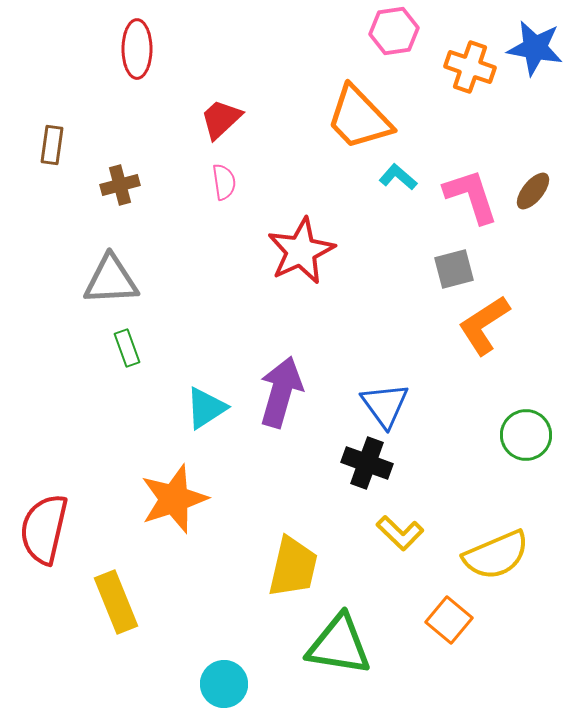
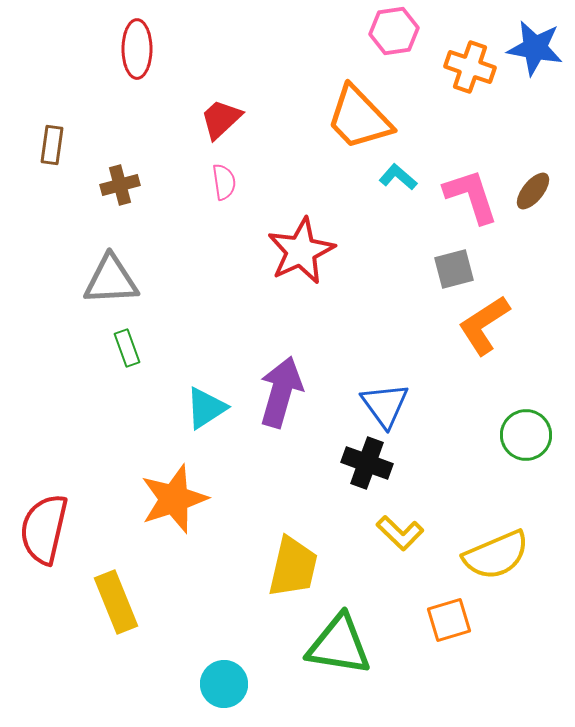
orange square: rotated 33 degrees clockwise
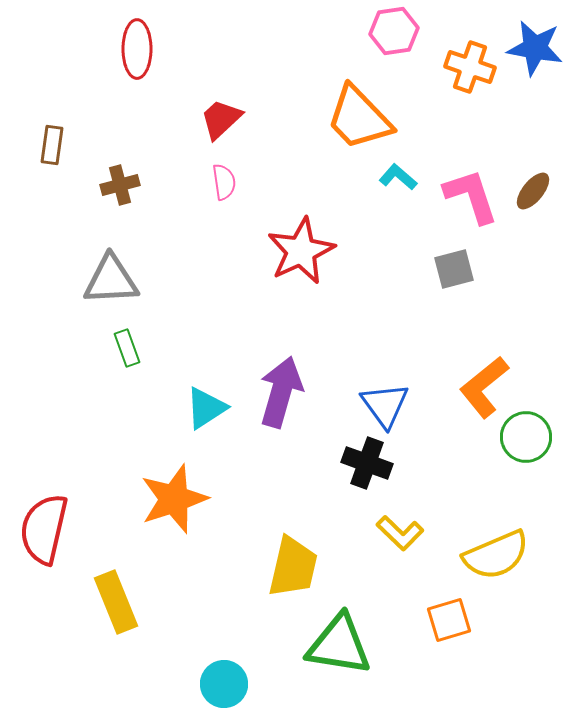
orange L-shape: moved 62 px down; rotated 6 degrees counterclockwise
green circle: moved 2 px down
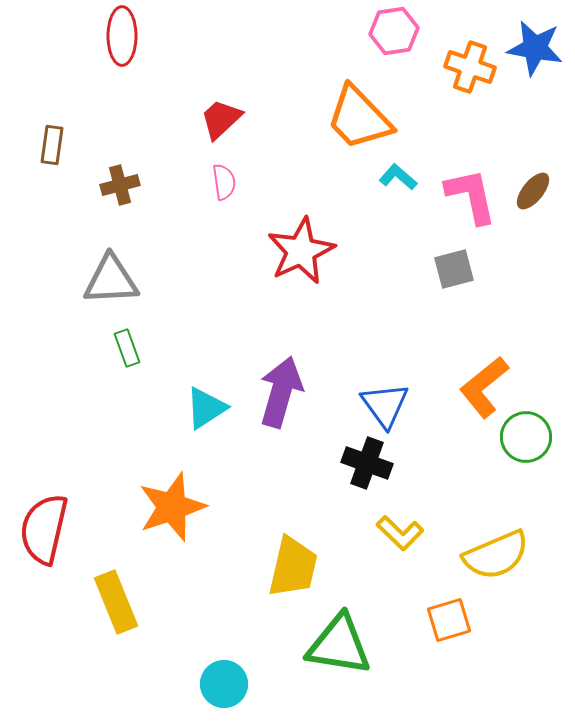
red ellipse: moved 15 px left, 13 px up
pink L-shape: rotated 6 degrees clockwise
orange star: moved 2 px left, 8 px down
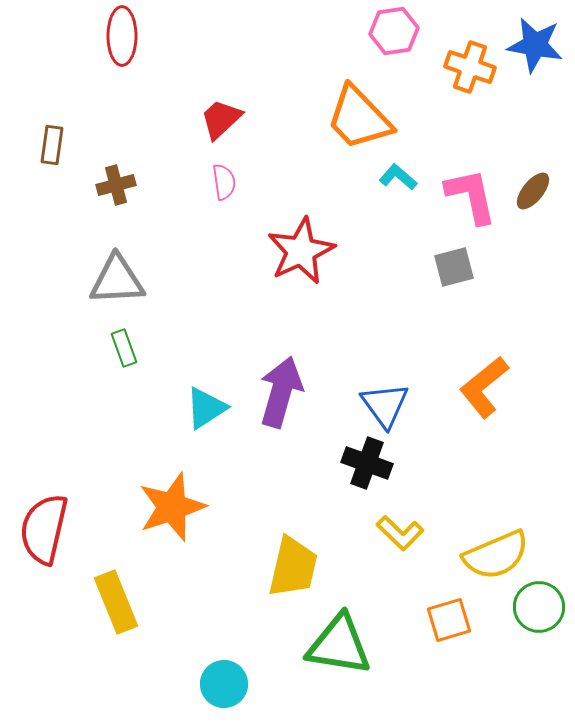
blue star: moved 3 px up
brown cross: moved 4 px left
gray square: moved 2 px up
gray triangle: moved 6 px right
green rectangle: moved 3 px left
green circle: moved 13 px right, 170 px down
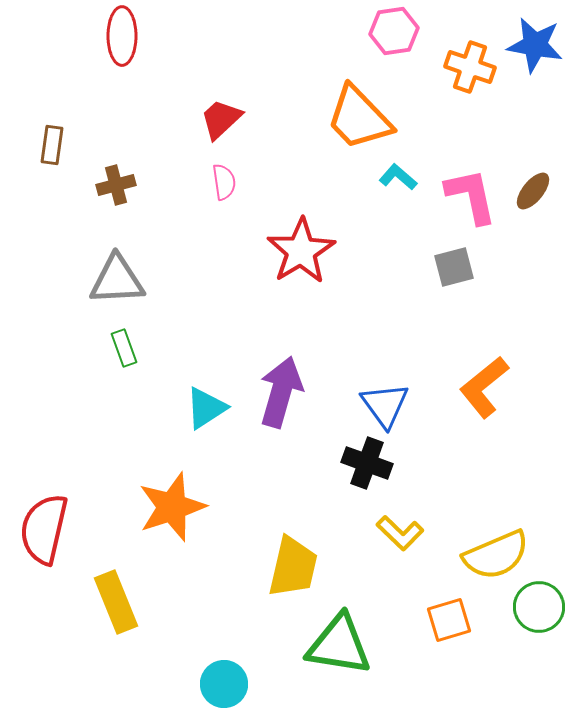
red star: rotated 6 degrees counterclockwise
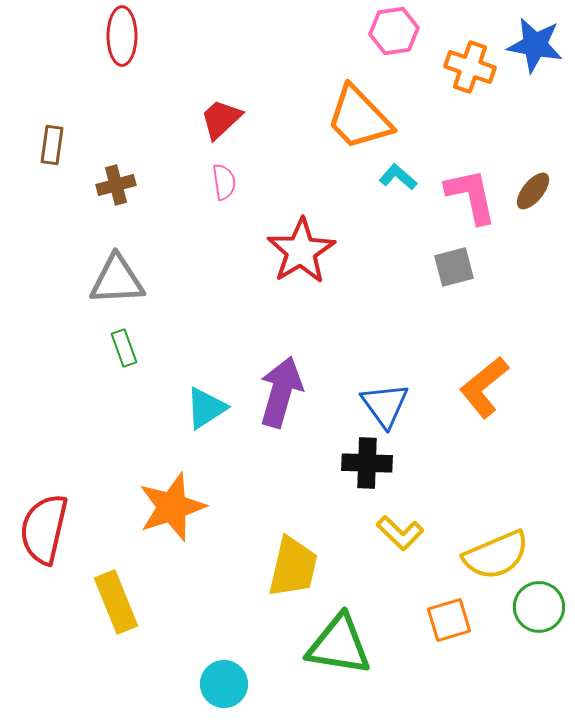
black cross: rotated 18 degrees counterclockwise
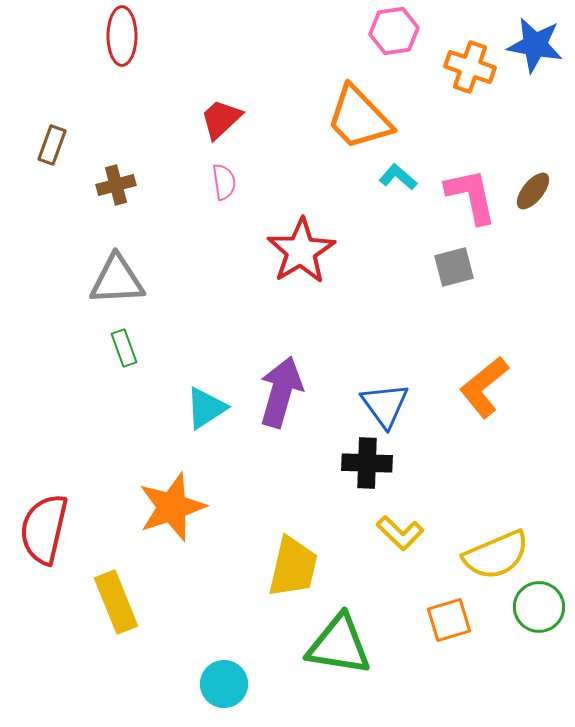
brown rectangle: rotated 12 degrees clockwise
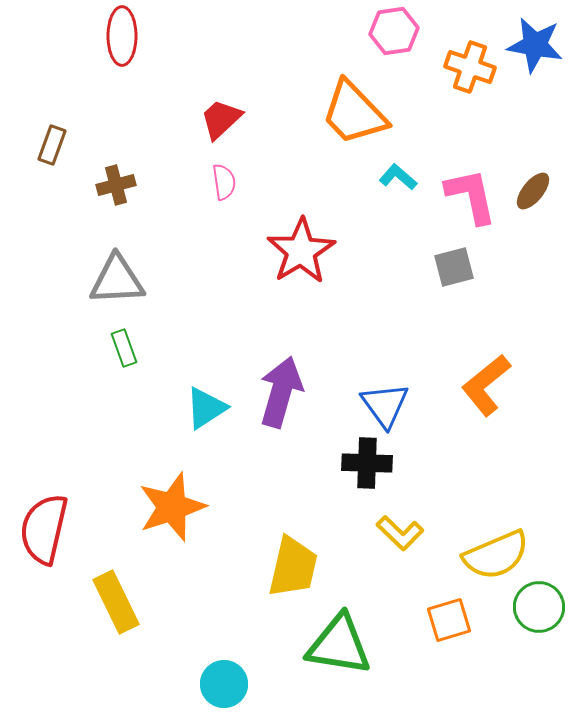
orange trapezoid: moved 5 px left, 5 px up
orange L-shape: moved 2 px right, 2 px up
yellow rectangle: rotated 4 degrees counterclockwise
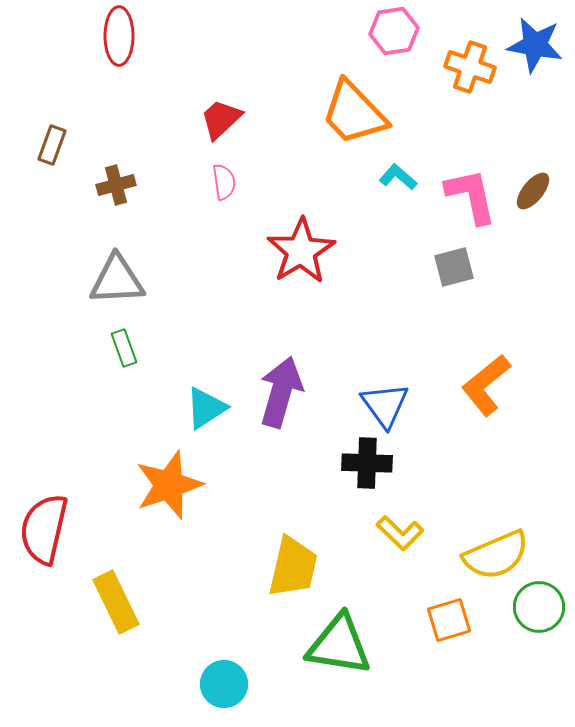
red ellipse: moved 3 px left
orange star: moved 3 px left, 22 px up
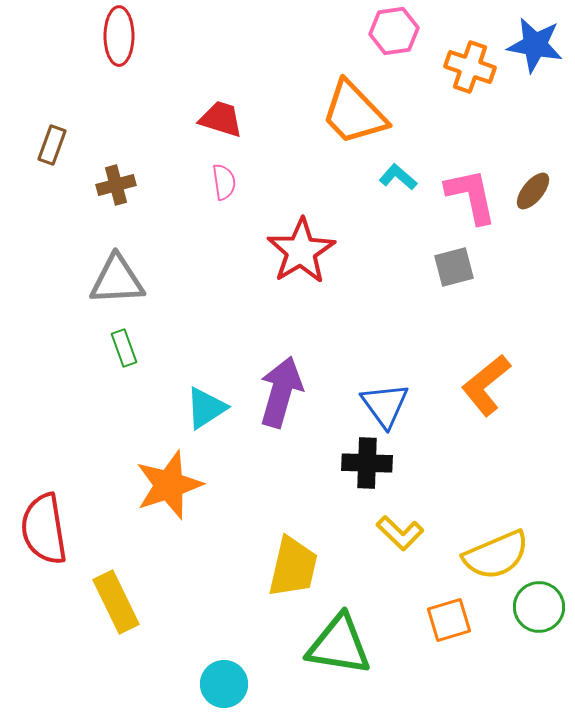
red trapezoid: rotated 60 degrees clockwise
red semicircle: rotated 22 degrees counterclockwise
